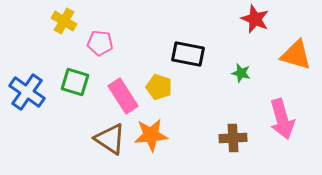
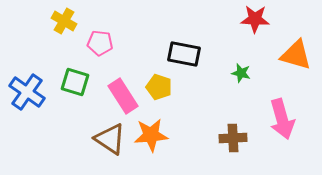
red star: rotated 20 degrees counterclockwise
black rectangle: moved 4 px left
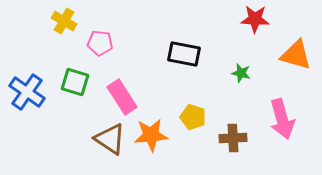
yellow pentagon: moved 34 px right, 30 px down
pink rectangle: moved 1 px left, 1 px down
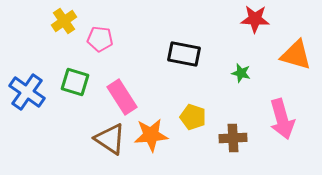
yellow cross: rotated 25 degrees clockwise
pink pentagon: moved 4 px up
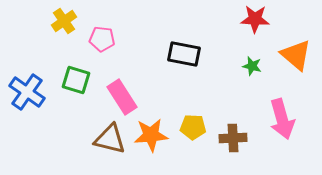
pink pentagon: moved 2 px right
orange triangle: rotated 24 degrees clockwise
green star: moved 11 px right, 7 px up
green square: moved 1 px right, 2 px up
yellow pentagon: moved 10 px down; rotated 15 degrees counterclockwise
brown triangle: rotated 20 degrees counterclockwise
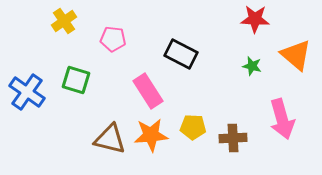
pink pentagon: moved 11 px right
black rectangle: moved 3 px left; rotated 16 degrees clockwise
pink rectangle: moved 26 px right, 6 px up
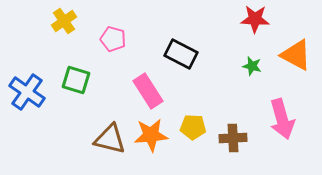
pink pentagon: rotated 10 degrees clockwise
orange triangle: rotated 12 degrees counterclockwise
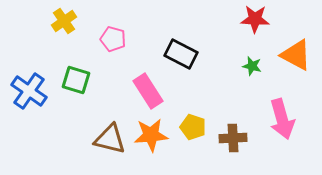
blue cross: moved 2 px right, 1 px up
yellow pentagon: rotated 15 degrees clockwise
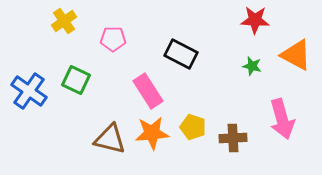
red star: moved 1 px down
pink pentagon: rotated 15 degrees counterclockwise
green square: rotated 8 degrees clockwise
orange star: moved 1 px right, 2 px up
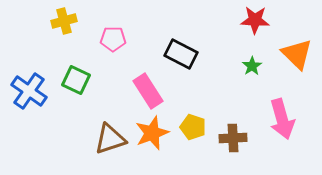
yellow cross: rotated 20 degrees clockwise
orange triangle: moved 1 px right, 1 px up; rotated 16 degrees clockwise
green star: rotated 24 degrees clockwise
orange star: rotated 16 degrees counterclockwise
brown triangle: rotated 32 degrees counterclockwise
